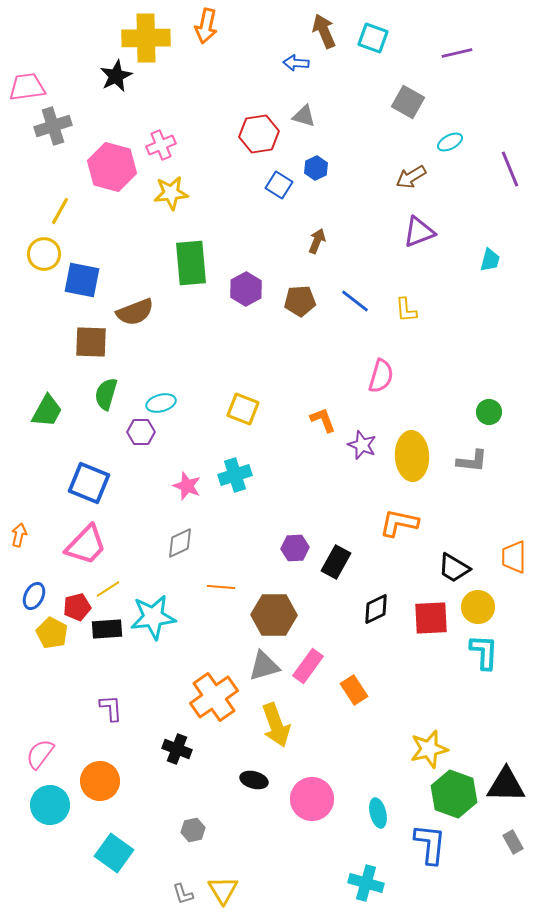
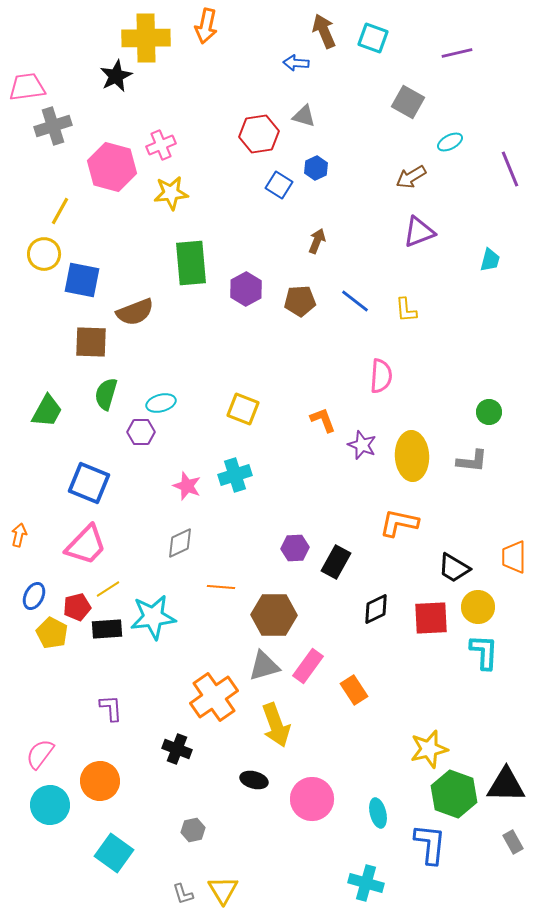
pink semicircle at (381, 376): rotated 12 degrees counterclockwise
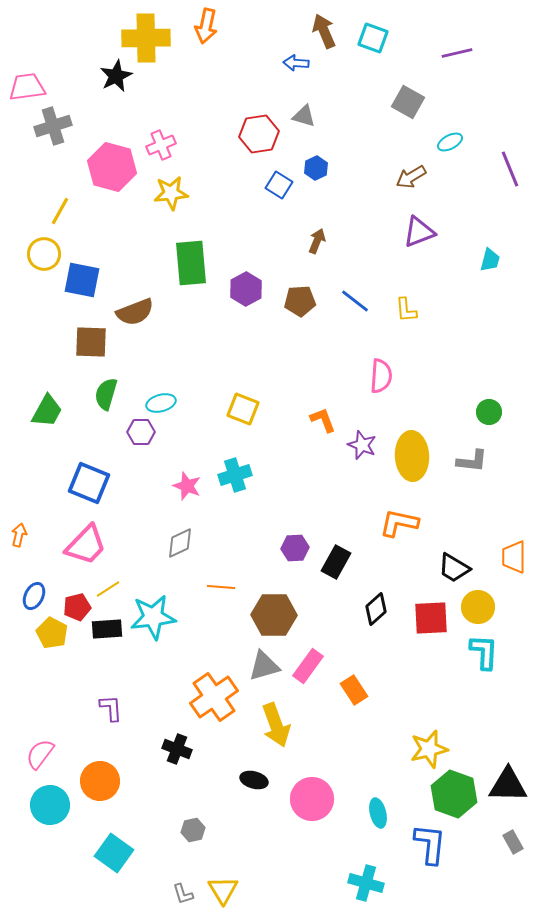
black diamond at (376, 609): rotated 16 degrees counterclockwise
black triangle at (506, 785): moved 2 px right
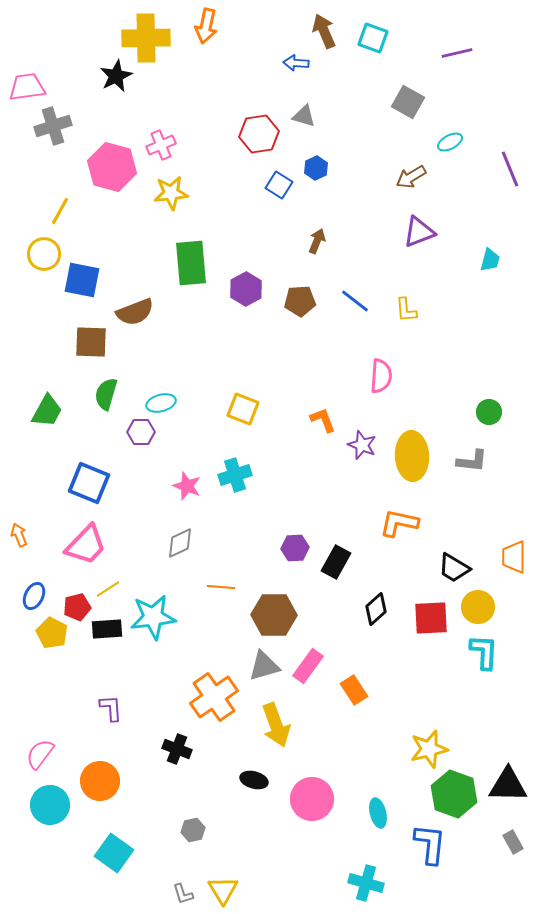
orange arrow at (19, 535): rotated 35 degrees counterclockwise
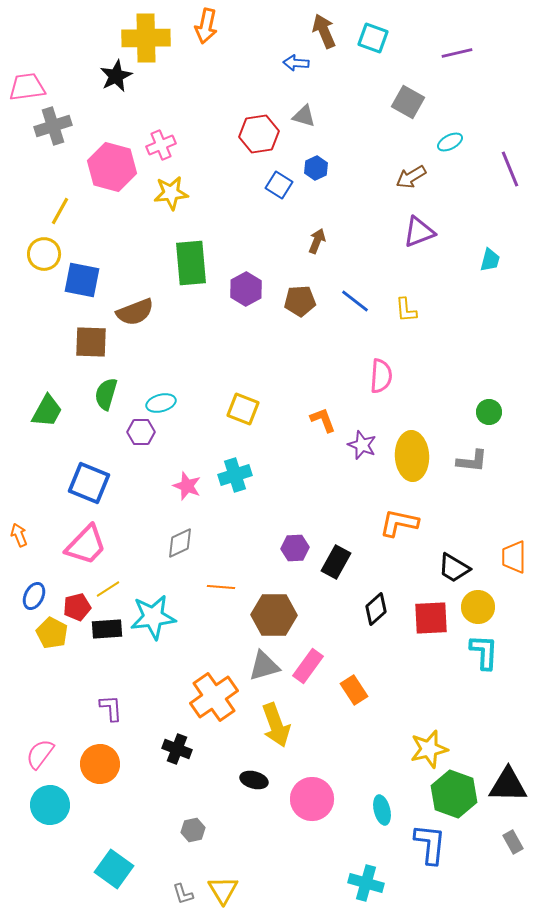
orange circle at (100, 781): moved 17 px up
cyan ellipse at (378, 813): moved 4 px right, 3 px up
cyan square at (114, 853): moved 16 px down
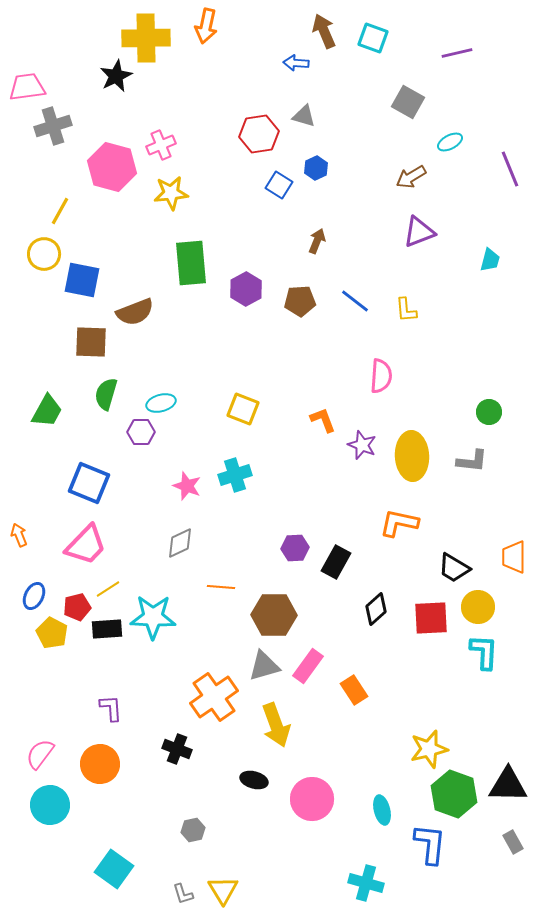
cyan star at (153, 617): rotated 9 degrees clockwise
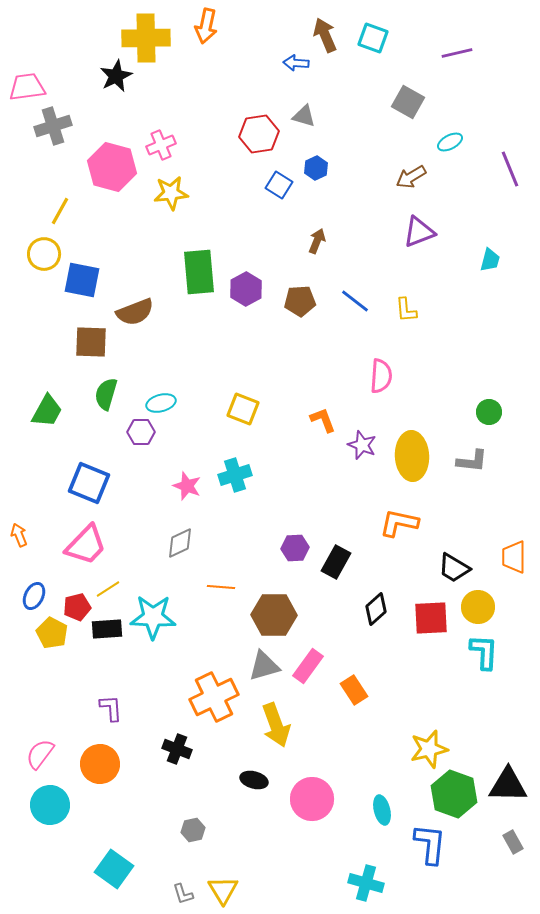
brown arrow at (324, 31): moved 1 px right, 4 px down
green rectangle at (191, 263): moved 8 px right, 9 px down
orange cross at (214, 697): rotated 9 degrees clockwise
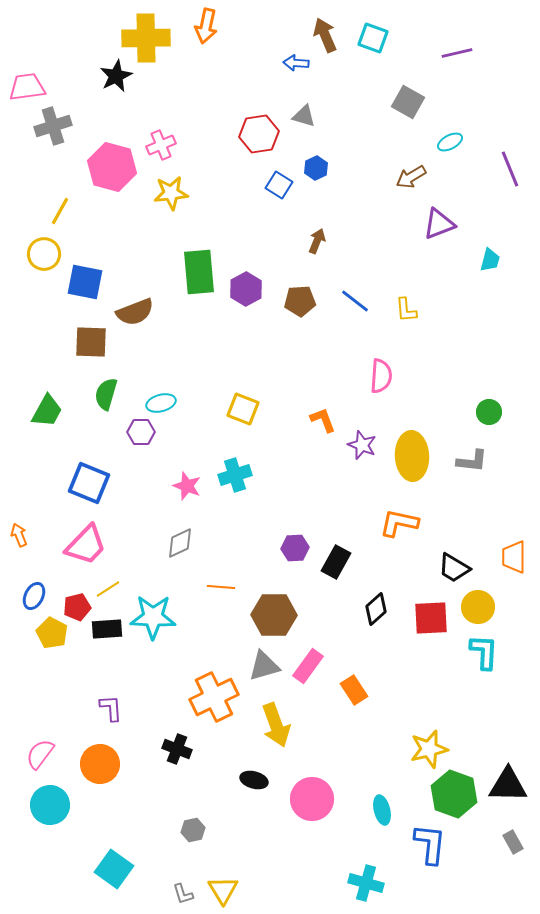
purple triangle at (419, 232): moved 20 px right, 8 px up
blue square at (82, 280): moved 3 px right, 2 px down
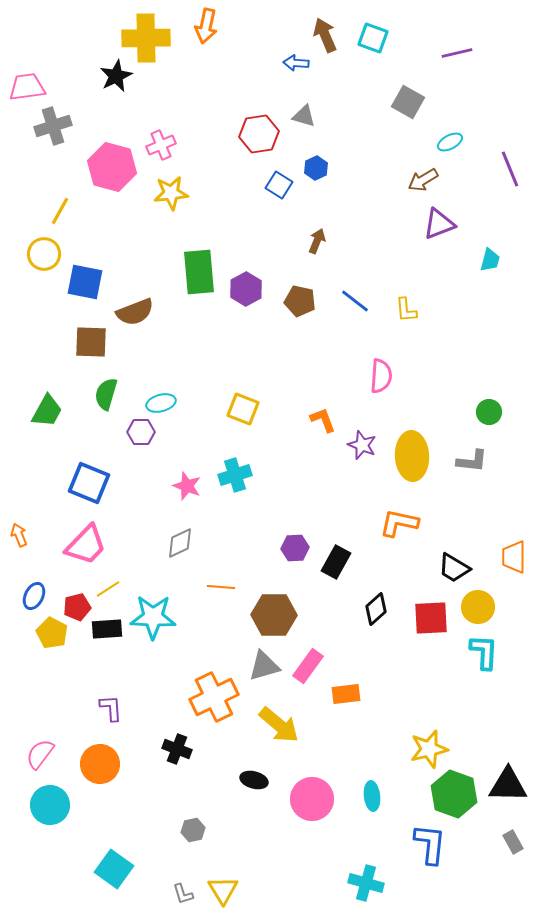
brown arrow at (411, 177): moved 12 px right, 3 px down
brown pentagon at (300, 301): rotated 16 degrees clockwise
orange rectangle at (354, 690): moved 8 px left, 4 px down; rotated 64 degrees counterclockwise
yellow arrow at (276, 725): moved 3 px right; rotated 30 degrees counterclockwise
cyan ellipse at (382, 810): moved 10 px left, 14 px up; rotated 8 degrees clockwise
